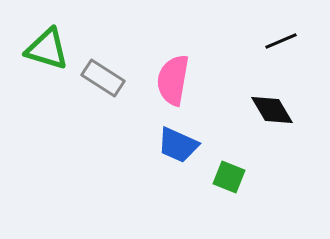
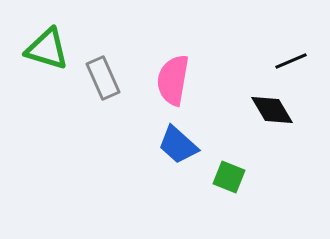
black line: moved 10 px right, 20 px down
gray rectangle: rotated 33 degrees clockwise
blue trapezoid: rotated 18 degrees clockwise
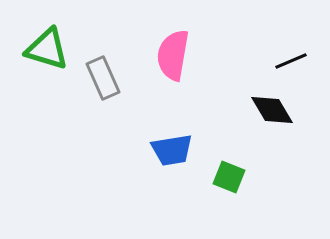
pink semicircle: moved 25 px up
blue trapezoid: moved 6 px left, 5 px down; rotated 51 degrees counterclockwise
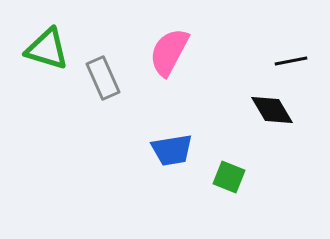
pink semicircle: moved 4 px left, 3 px up; rotated 18 degrees clockwise
black line: rotated 12 degrees clockwise
